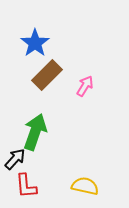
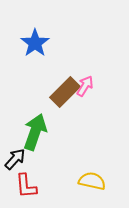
brown rectangle: moved 18 px right, 17 px down
yellow semicircle: moved 7 px right, 5 px up
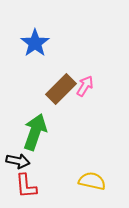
brown rectangle: moved 4 px left, 3 px up
black arrow: moved 3 px right, 2 px down; rotated 60 degrees clockwise
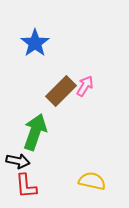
brown rectangle: moved 2 px down
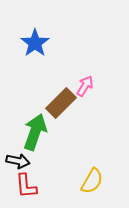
brown rectangle: moved 12 px down
yellow semicircle: rotated 108 degrees clockwise
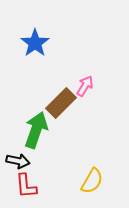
green arrow: moved 1 px right, 2 px up
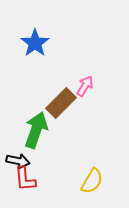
red L-shape: moved 1 px left, 7 px up
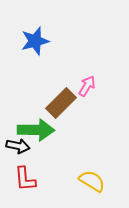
blue star: moved 2 px up; rotated 20 degrees clockwise
pink arrow: moved 2 px right
green arrow: rotated 72 degrees clockwise
black arrow: moved 15 px up
yellow semicircle: rotated 88 degrees counterclockwise
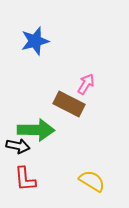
pink arrow: moved 1 px left, 2 px up
brown rectangle: moved 8 px right, 1 px down; rotated 72 degrees clockwise
